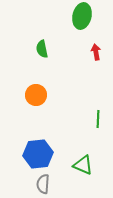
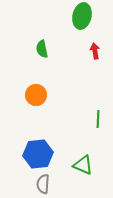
red arrow: moved 1 px left, 1 px up
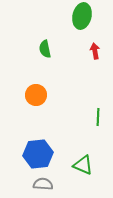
green semicircle: moved 3 px right
green line: moved 2 px up
gray semicircle: rotated 90 degrees clockwise
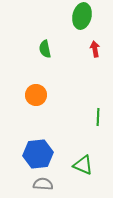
red arrow: moved 2 px up
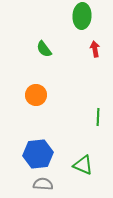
green ellipse: rotated 10 degrees counterclockwise
green semicircle: moved 1 px left; rotated 24 degrees counterclockwise
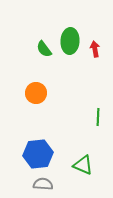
green ellipse: moved 12 px left, 25 px down
orange circle: moved 2 px up
